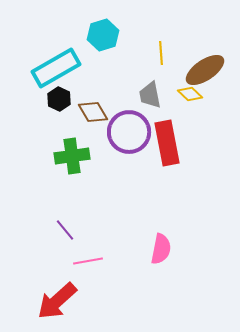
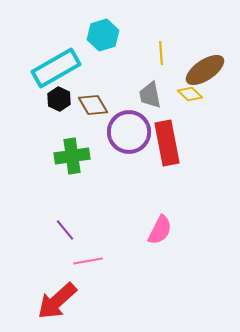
brown diamond: moved 7 px up
pink semicircle: moved 1 px left, 19 px up; rotated 16 degrees clockwise
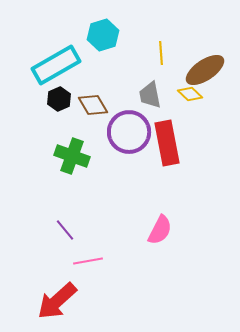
cyan rectangle: moved 3 px up
black hexagon: rotated 10 degrees clockwise
green cross: rotated 28 degrees clockwise
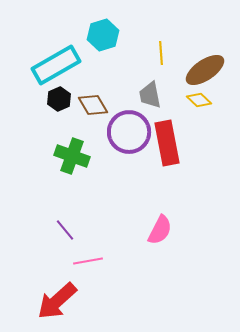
yellow diamond: moved 9 px right, 6 px down
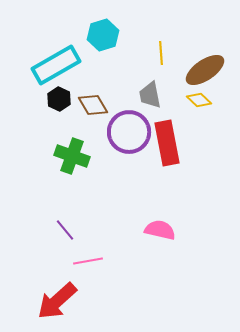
black hexagon: rotated 10 degrees counterclockwise
pink semicircle: rotated 104 degrees counterclockwise
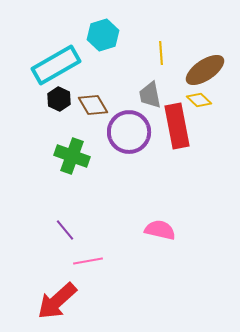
red rectangle: moved 10 px right, 17 px up
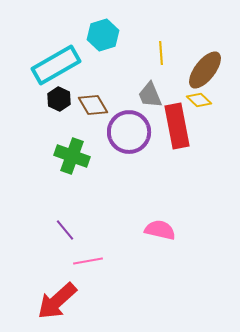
brown ellipse: rotated 18 degrees counterclockwise
gray trapezoid: rotated 12 degrees counterclockwise
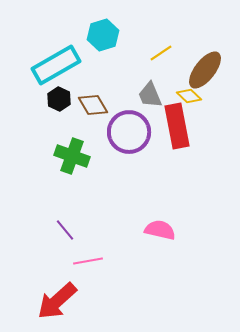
yellow line: rotated 60 degrees clockwise
yellow diamond: moved 10 px left, 4 px up
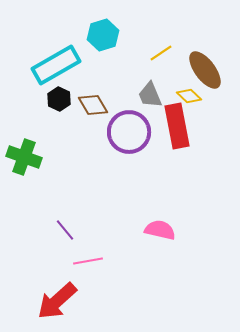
brown ellipse: rotated 75 degrees counterclockwise
green cross: moved 48 px left, 1 px down
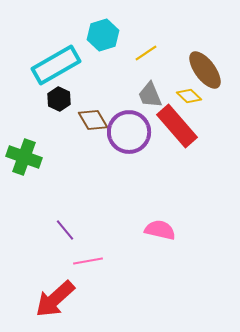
yellow line: moved 15 px left
brown diamond: moved 15 px down
red rectangle: rotated 30 degrees counterclockwise
red arrow: moved 2 px left, 2 px up
